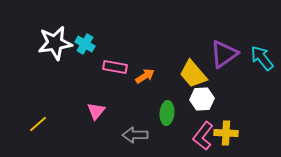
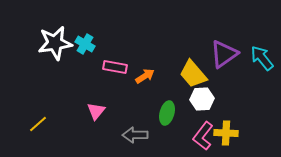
green ellipse: rotated 10 degrees clockwise
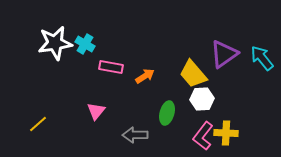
pink rectangle: moved 4 px left
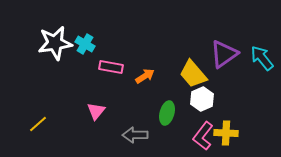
white hexagon: rotated 20 degrees counterclockwise
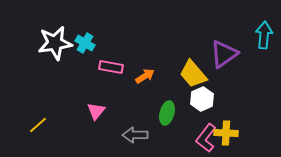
cyan cross: moved 1 px up
cyan arrow: moved 2 px right, 23 px up; rotated 44 degrees clockwise
yellow line: moved 1 px down
pink L-shape: moved 3 px right, 2 px down
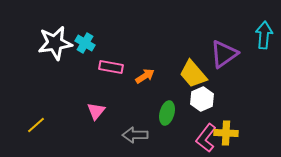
yellow line: moved 2 px left
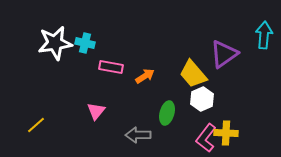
cyan cross: rotated 18 degrees counterclockwise
gray arrow: moved 3 px right
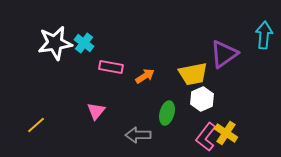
cyan cross: moved 1 px left; rotated 24 degrees clockwise
yellow trapezoid: rotated 60 degrees counterclockwise
yellow cross: rotated 30 degrees clockwise
pink L-shape: moved 1 px up
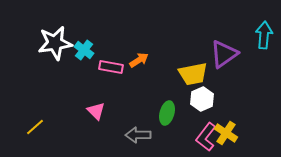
cyan cross: moved 7 px down
orange arrow: moved 6 px left, 16 px up
pink triangle: rotated 24 degrees counterclockwise
yellow line: moved 1 px left, 2 px down
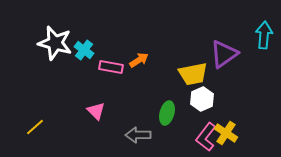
white star: rotated 24 degrees clockwise
